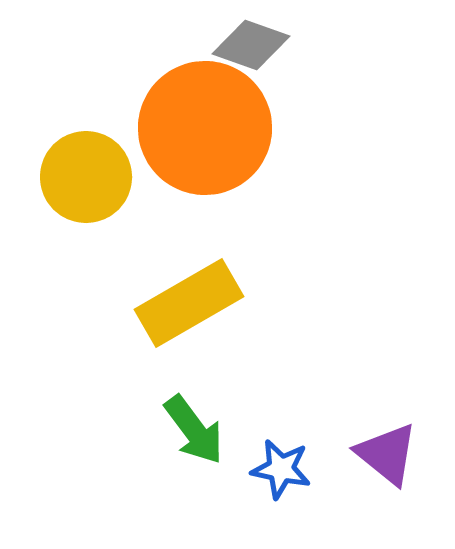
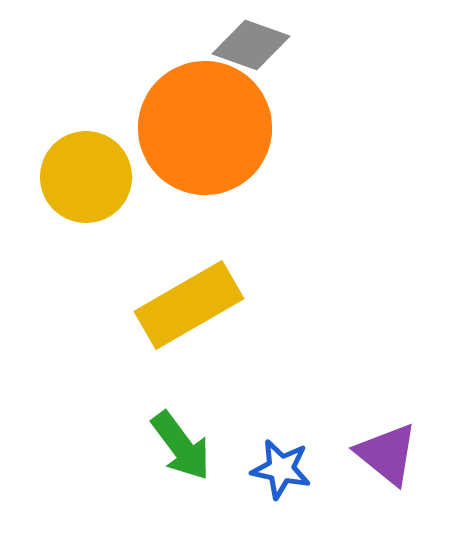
yellow rectangle: moved 2 px down
green arrow: moved 13 px left, 16 px down
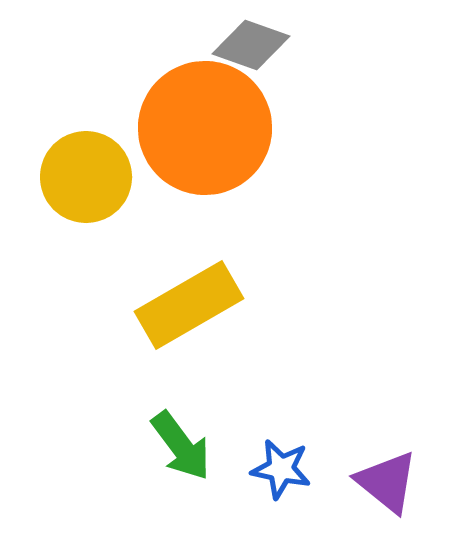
purple triangle: moved 28 px down
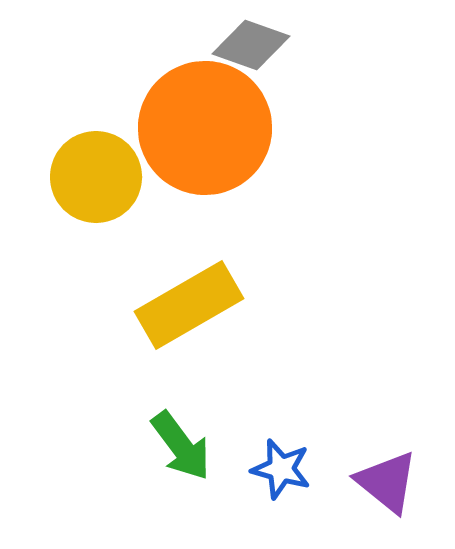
yellow circle: moved 10 px right
blue star: rotated 4 degrees clockwise
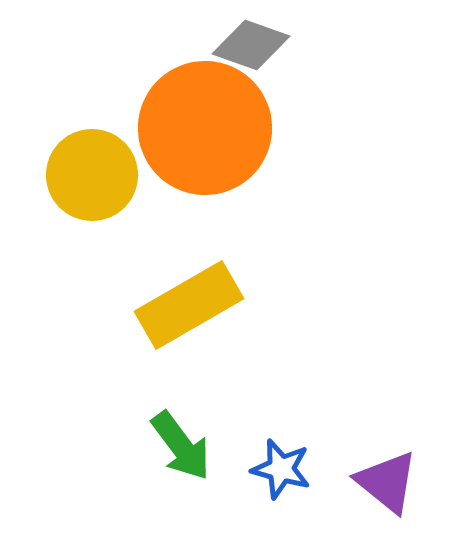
yellow circle: moved 4 px left, 2 px up
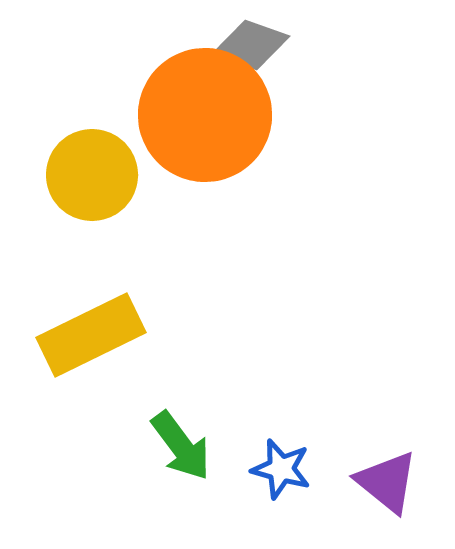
orange circle: moved 13 px up
yellow rectangle: moved 98 px left, 30 px down; rotated 4 degrees clockwise
